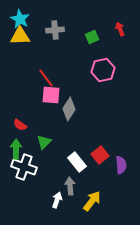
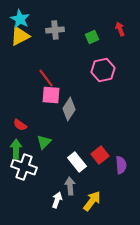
yellow triangle: rotated 25 degrees counterclockwise
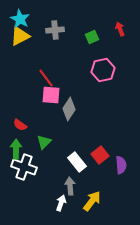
white arrow: moved 4 px right, 3 px down
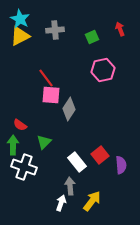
green arrow: moved 3 px left, 4 px up
